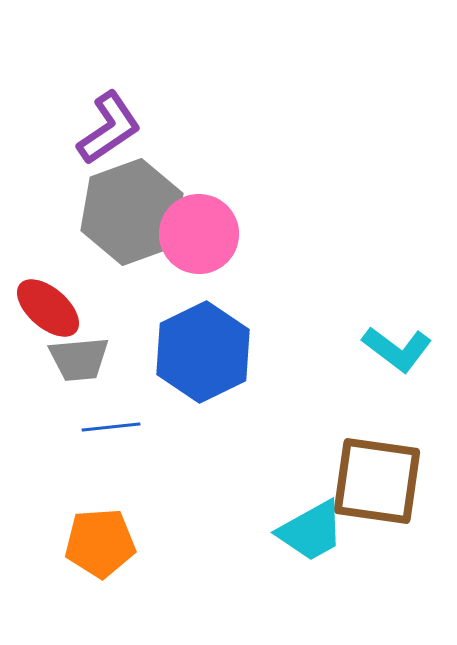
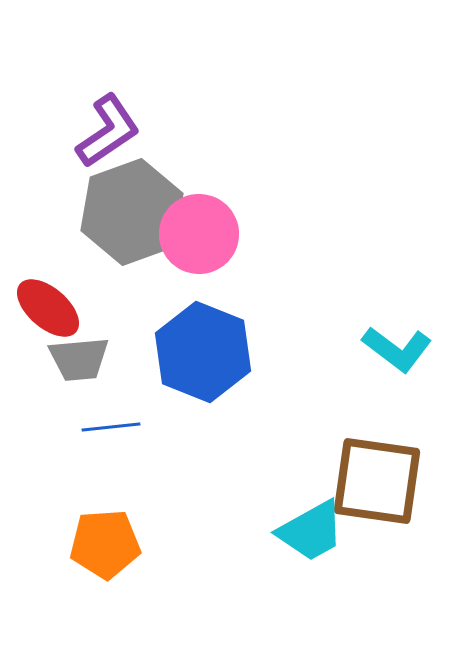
purple L-shape: moved 1 px left, 3 px down
blue hexagon: rotated 12 degrees counterclockwise
orange pentagon: moved 5 px right, 1 px down
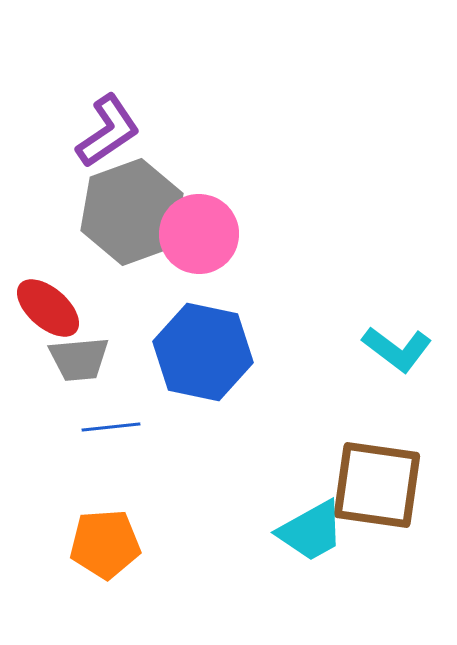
blue hexagon: rotated 10 degrees counterclockwise
brown square: moved 4 px down
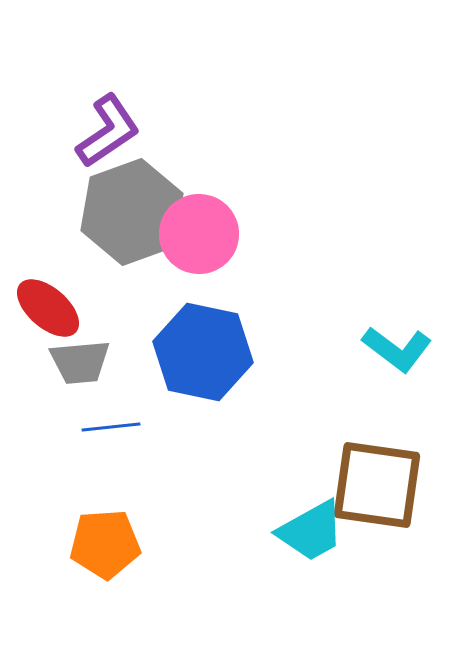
gray trapezoid: moved 1 px right, 3 px down
